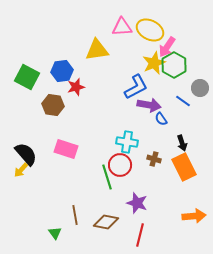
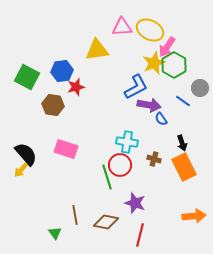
purple star: moved 2 px left
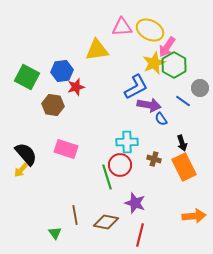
cyan cross: rotated 10 degrees counterclockwise
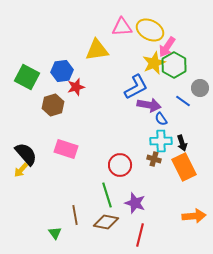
brown hexagon: rotated 25 degrees counterclockwise
cyan cross: moved 34 px right, 1 px up
green line: moved 18 px down
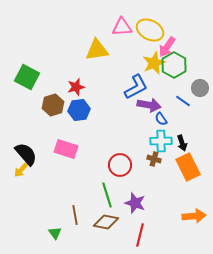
blue hexagon: moved 17 px right, 39 px down
orange rectangle: moved 4 px right
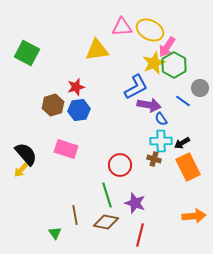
green square: moved 24 px up
black arrow: rotated 77 degrees clockwise
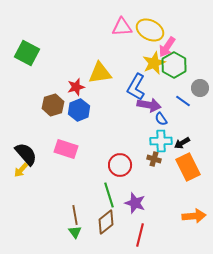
yellow triangle: moved 3 px right, 23 px down
blue L-shape: rotated 148 degrees clockwise
blue hexagon: rotated 15 degrees counterclockwise
green line: moved 2 px right
brown diamond: rotated 50 degrees counterclockwise
green triangle: moved 20 px right, 1 px up
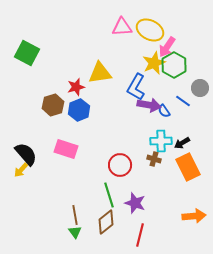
blue semicircle: moved 3 px right, 8 px up
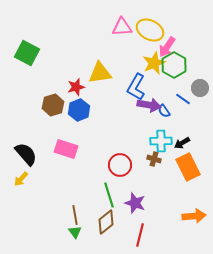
blue line: moved 2 px up
yellow arrow: moved 9 px down
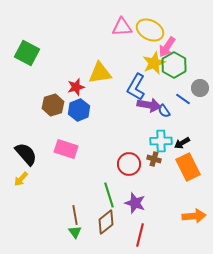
red circle: moved 9 px right, 1 px up
